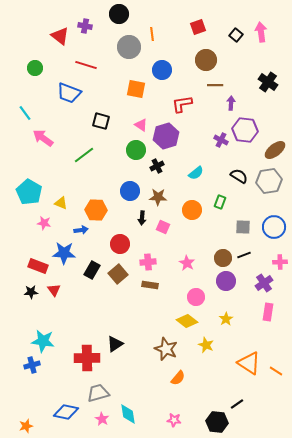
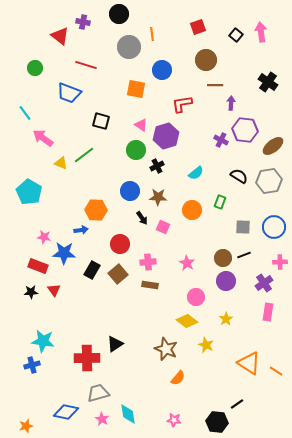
purple cross at (85, 26): moved 2 px left, 4 px up
brown ellipse at (275, 150): moved 2 px left, 4 px up
yellow triangle at (61, 203): moved 40 px up
black arrow at (142, 218): rotated 40 degrees counterclockwise
pink star at (44, 223): moved 14 px down
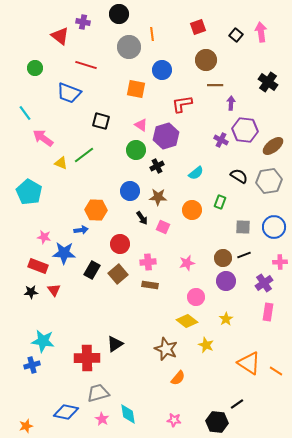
pink star at (187, 263): rotated 28 degrees clockwise
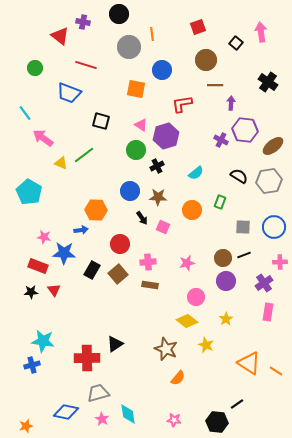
black square at (236, 35): moved 8 px down
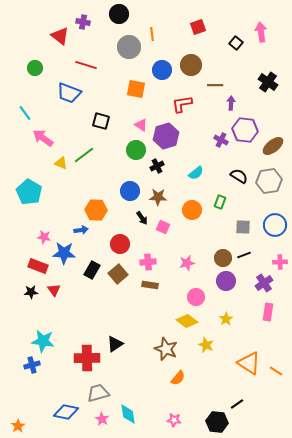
brown circle at (206, 60): moved 15 px left, 5 px down
blue circle at (274, 227): moved 1 px right, 2 px up
orange star at (26, 426): moved 8 px left; rotated 16 degrees counterclockwise
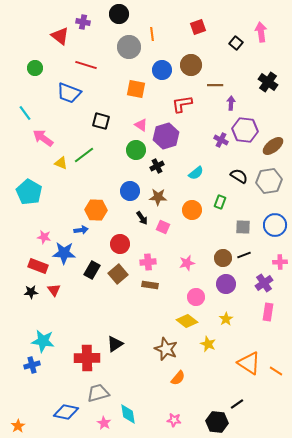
purple circle at (226, 281): moved 3 px down
yellow star at (206, 345): moved 2 px right, 1 px up
pink star at (102, 419): moved 2 px right, 4 px down
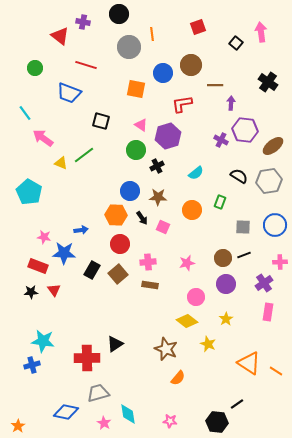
blue circle at (162, 70): moved 1 px right, 3 px down
purple hexagon at (166, 136): moved 2 px right
orange hexagon at (96, 210): moved 20 px right, 5 px down
pink star at (174, 420): moved 4 px left, 1 px down
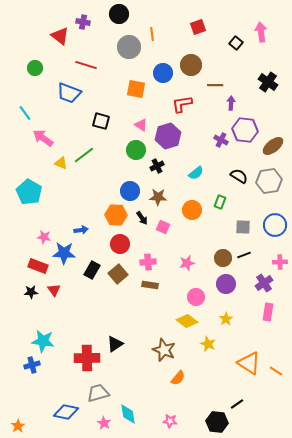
brown star at (166, 349): moved 2 px left, 1 px down
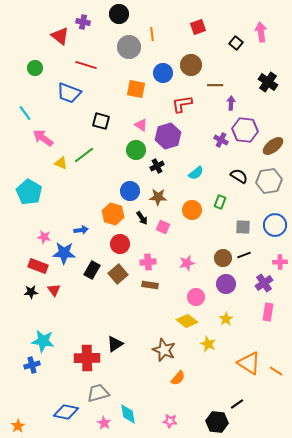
orange hexagon at (116, 215): moved 3 px left, 1 px up; rotated 15 degrees clockwise
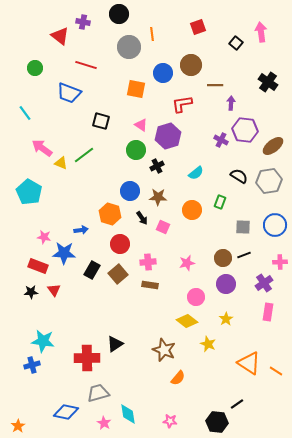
pink arrow at (43, 138): moved 1 px left, 10 px down
orange hexagon at (113, 214): moved 3 px left
